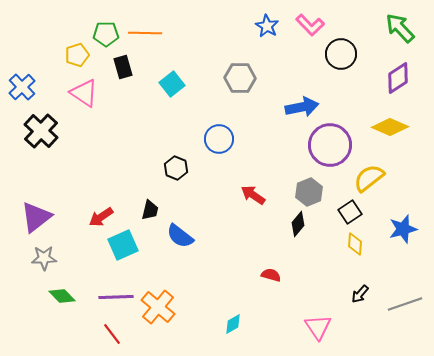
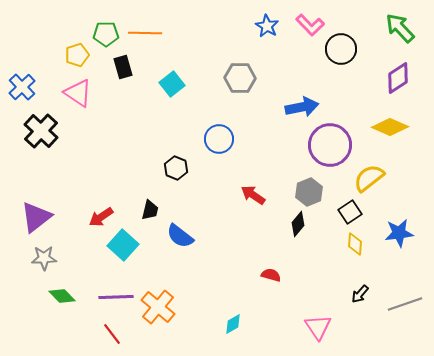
black circle at (341, 54): moved 5 px up
pink triangle at (84, 93): moved 6 px left
blue star at (403, 229): moved 4 px left, 4 px down; rotated 8 degrees clockwise
cyan square at (123, 245): rotated 24 degrees counterclockwise
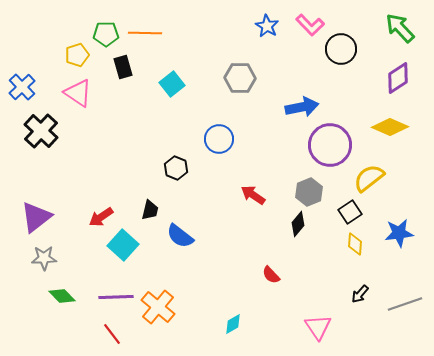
red semicircle at (271, 275): rotated 150 degrees counterclockwise
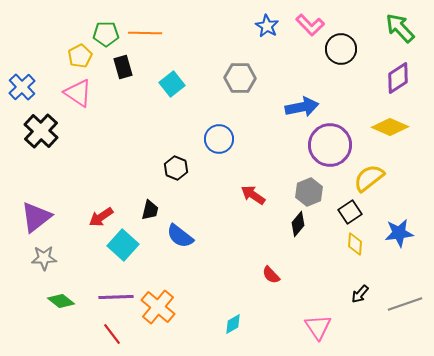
yellow pentagon at (77, 55): moved 3 px right, 1 px down; rotated 10 degrees counterclockwise
green diamond at (62, 296): moved 1 px left, 5 px down; rotated 8 degrees counterclockwise
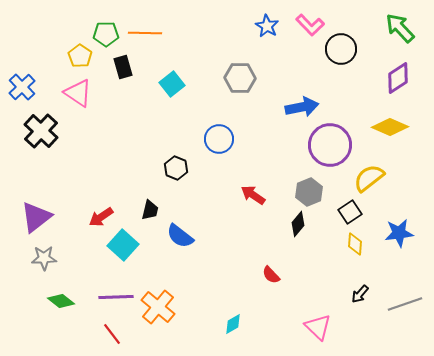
yellow pentagon at (80, 56): rotated 10 degrees counterclockwise
pink triangle at (318, 327): rotated 12 degrees counterclockwise
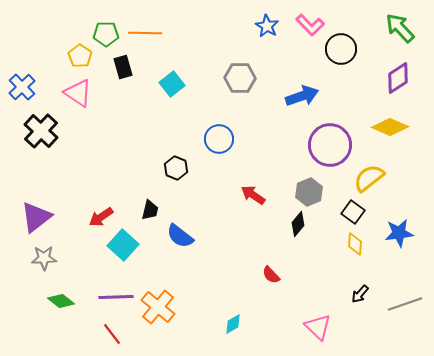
blue arrow at (302, 107): moved 11 px up; rotated 8 degrees counterclockwise
black square at (350, 212): moved 3 px right; rotated 20 degrees counterclockwise
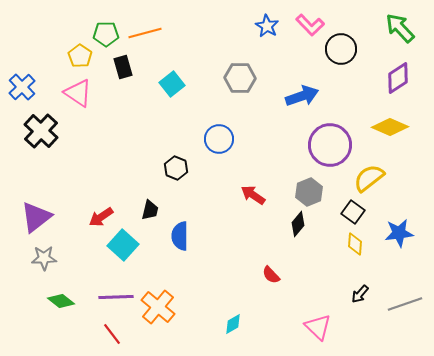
orange line at (145, 33): rotated 16 degrees counterclockwise
blue semicircle at (180, 236): rotated 52 degrees clockwise
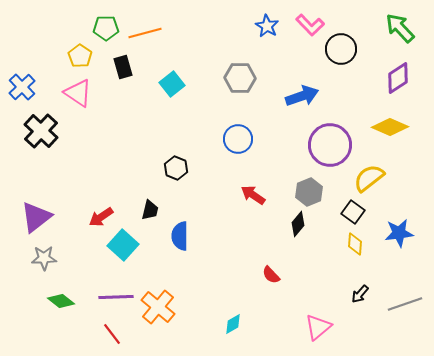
green pentagon at (106, 34): moved 6 px up
blue circle at (219, 139): moved 19 px right
pink triangle at (318, 327): rotated 36 degrees clockwise
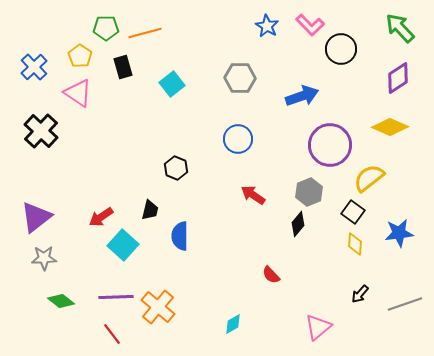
blue cross at (22, 87): moved 12 px right, 20 px up
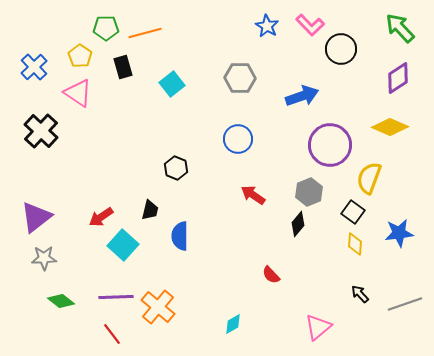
yellow semicircle at (369, 178): rotated 32 degrees counterclockwise
black arrow at (360, 294): rotated 96 degrees clockwise
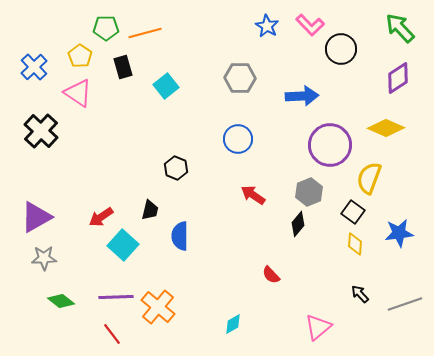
cyan square at (172, 84): moved 6 px left, 2 px down
blue arrow at (302, 96): rotated 16 degrees clockwise
yellow diamond at (390, 127): moved 4 px left, 1 px down
purple triangle at (36, 217): rotated 8 degrees clockwise
